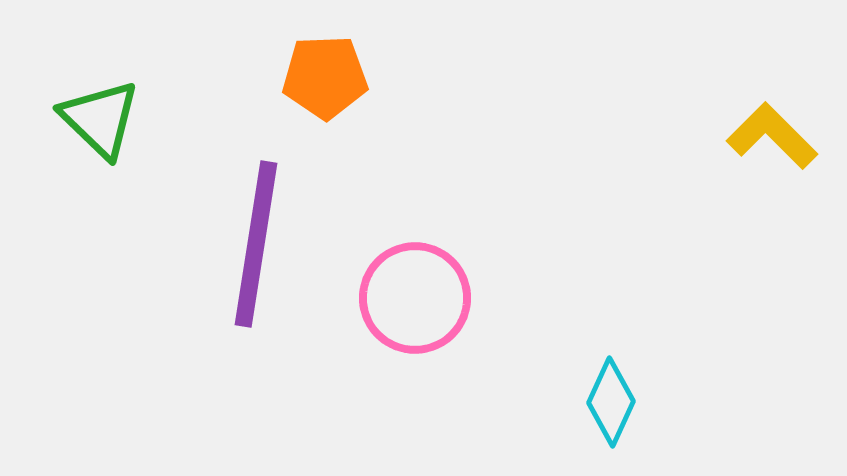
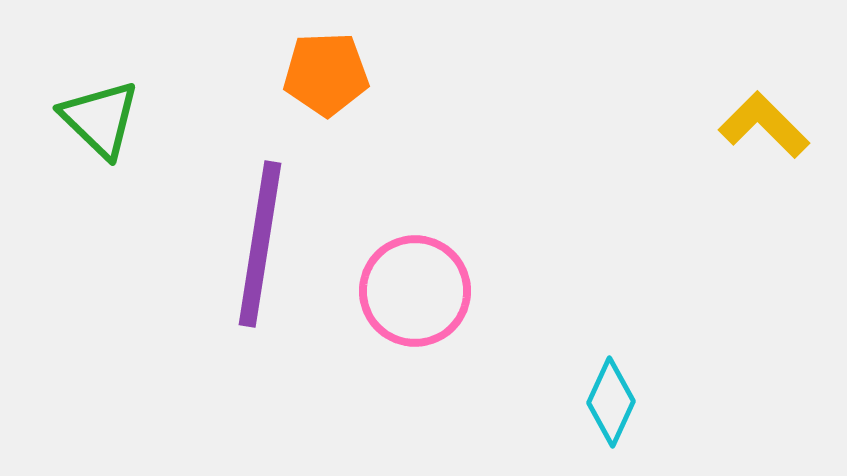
orange pentagon: moved 1 px right, 3 px up
yellow L-shape: moved 8 px left, 11 px up
purple line: moved 4 px right
pink circle: moved 7 px up
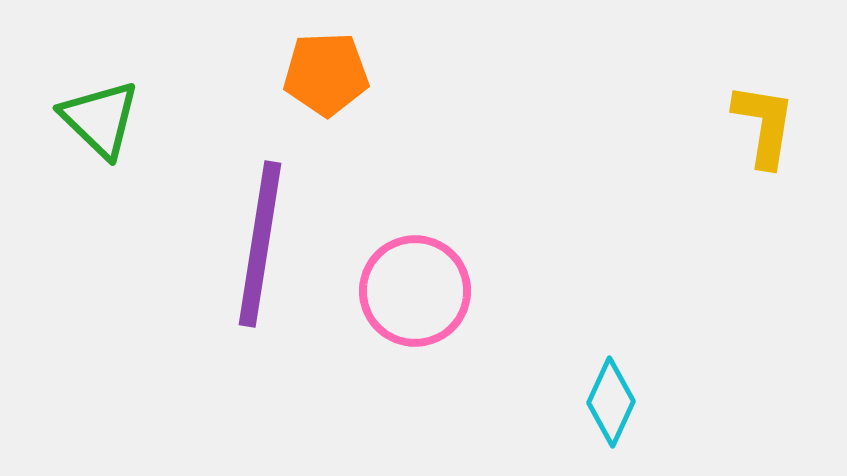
yellow L-shape: rotated 54 degrees clockwise
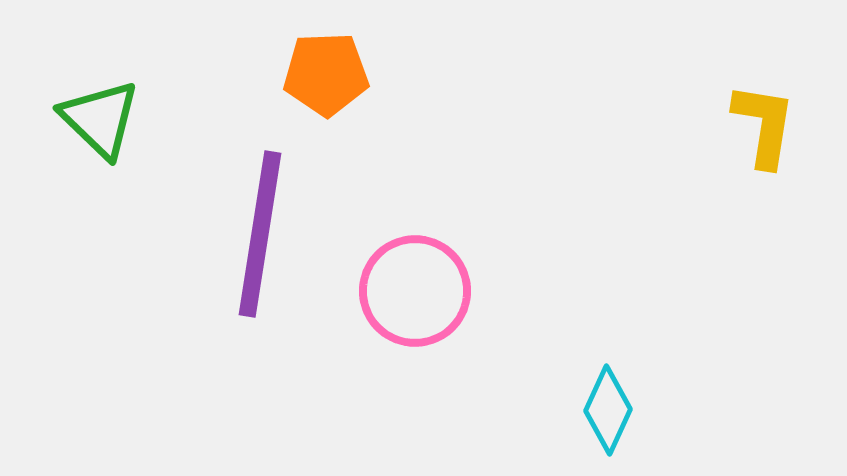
purple line: moved 10 px up
cyan diamond: moved 3 px left, 8 px down
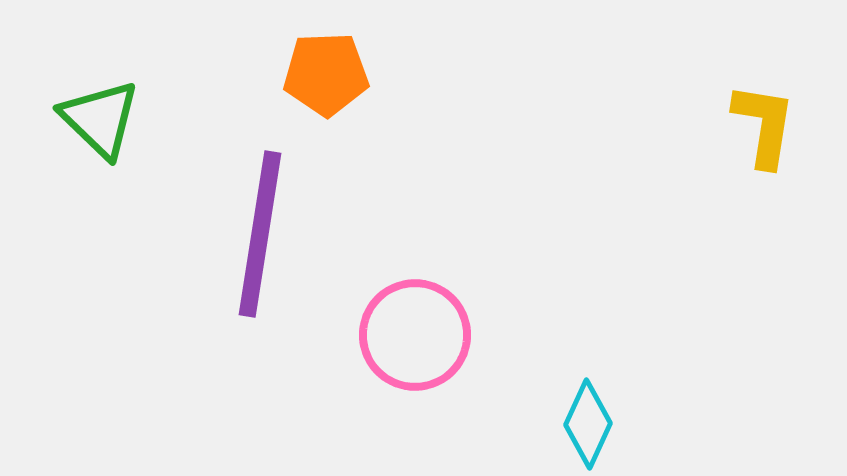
pink circle: moved 44 px down
cyan diamond: moved 20 px left, 14 px down
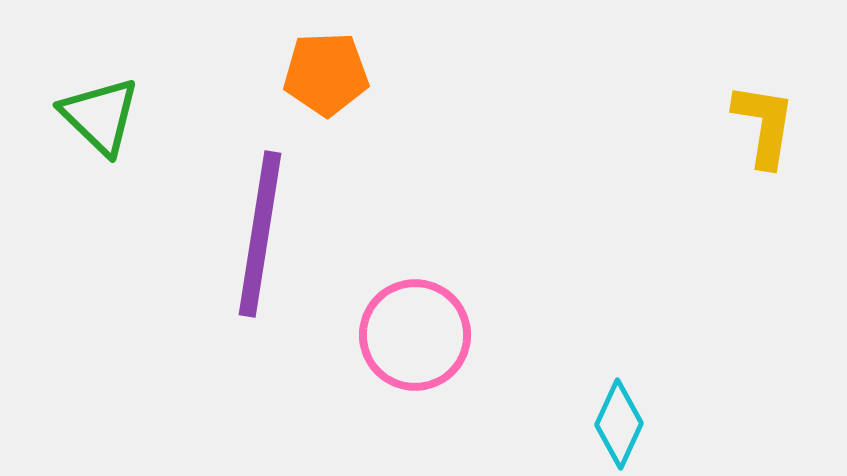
green triangle: moved 3 px up
cyan diamond: moved 31 px right
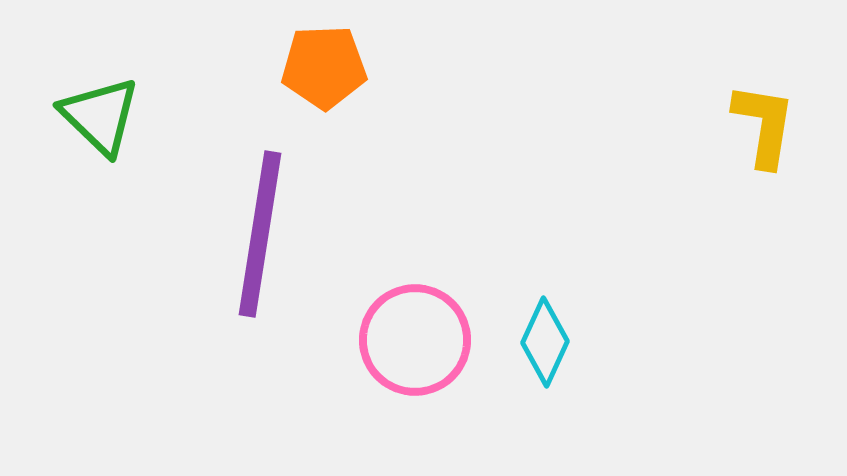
orange pentagon: moved 2 px left, 7 px up
pink circle: moved 5 px down
cyan diamond: moved 74 px left, 82 px up
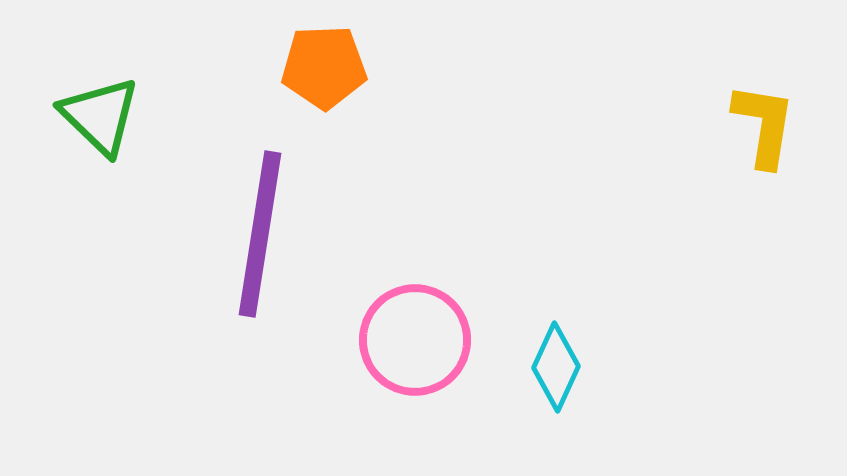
cyan diamond: moved 11 px right, 25 px down
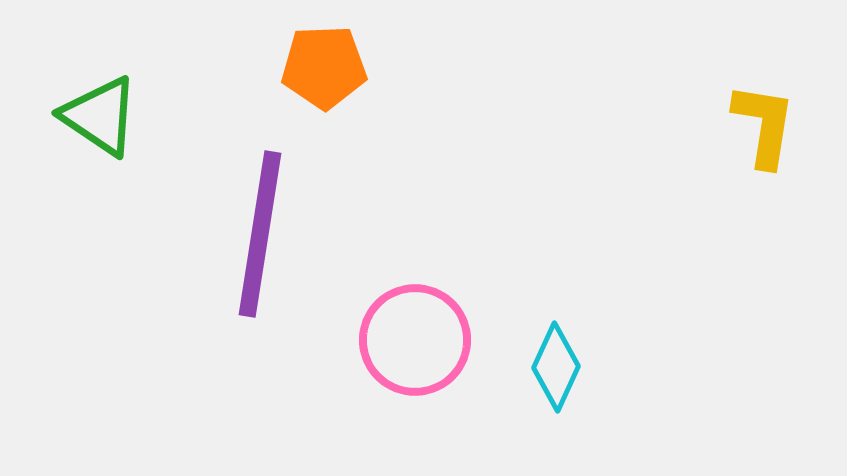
green triangle: rotated 10 degrees counterclockwise
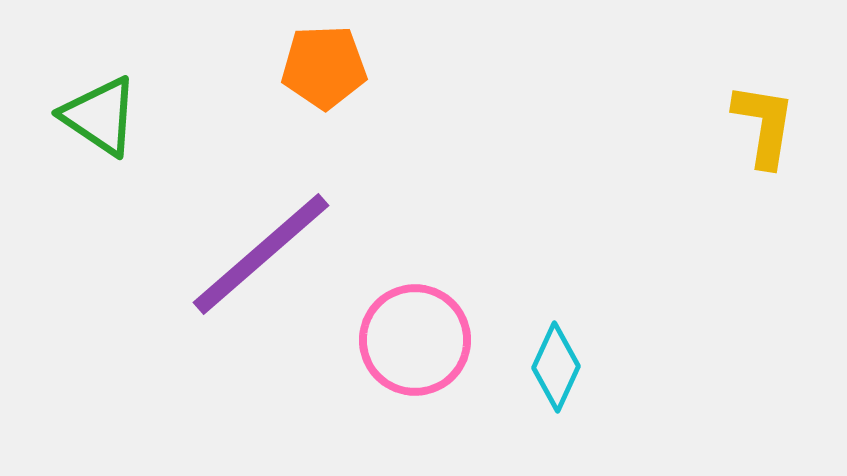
purple line: moved 1 px right, 20 px down; rotated 40 degrees clockwise
